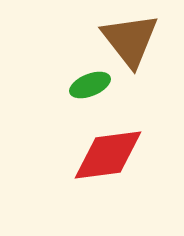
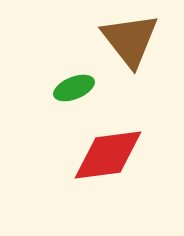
green ellipse: moved 16 px left, 3 px down
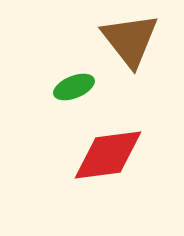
green ellipse: moved 1 px up
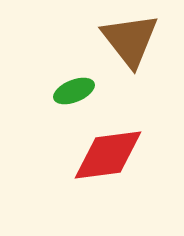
green ellipse: moved 4 px down
